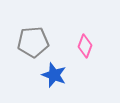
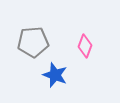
blue star: moved 1 px right
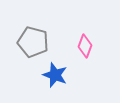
gray pentagon: rotated 20 degrees clockwise
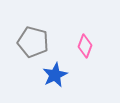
blue star: rotated 25 degrees clockwise
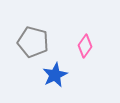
pink diamond: rotated 15 degrees clockwise
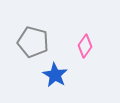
blue star: rotated 15 degrees counterclockwise
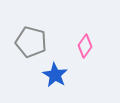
gray pentagon: moved 2 px left
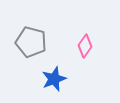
blue star: moved 1 px left, 4 px down; rotated 20 degrees clockwise
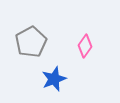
gray pentagon: rotated 28 degrees clockwise
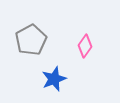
gray pentagon: moved 2 px up
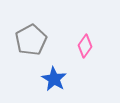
blue star: rotated 20 degrees counterclockwise
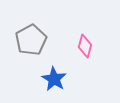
pink diamond: rotated 20 degrees counterclockwise
